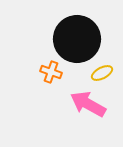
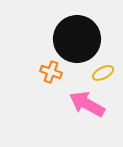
yellow ellipse: moved 1 px right
pink arrow: moved 1 px left
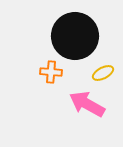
black circle: moved 2 px left, 3 px up
orange cross: rotated 15 degrees counterclockwise
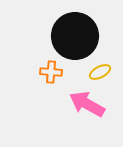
yellow ellipse: moved 3 px left, 1 px up
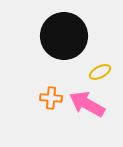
black circle: moved 11 px left
orange cross: moved 26 px down
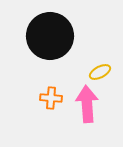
black circle: moved 14 px left
pink arrow: rotated 57 degrees clockwise
